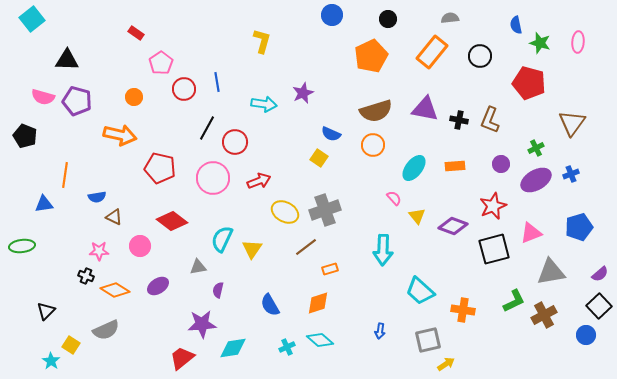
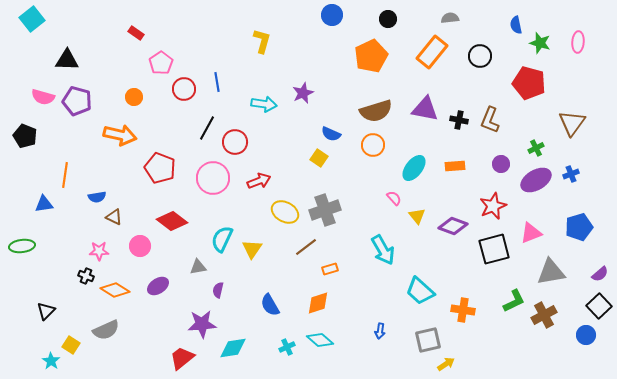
red pentagon at (160, 168): rotated 8 degrees clockwise
cyan arrow at (383, 250): rotated 32 degrees counterclockwise
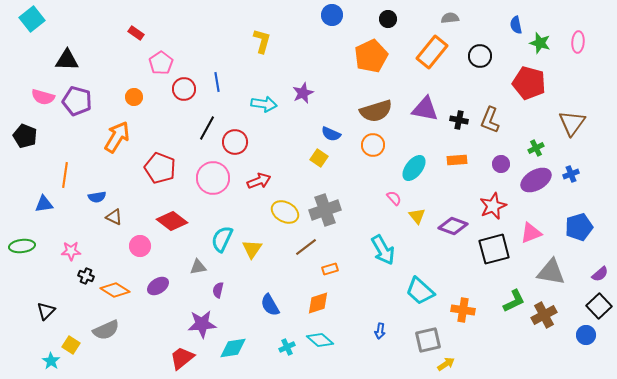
orange arrow at (120, 135): moved 3 px left, 2 px down; rotated 72 degrees counterclockwise
orange rectangle at (455, 166): moved 2 px right, 6 px up
pink star at (99, 251): moved 28 px left
gray triangle at (551, 272): rotated 20 degrees clockwise
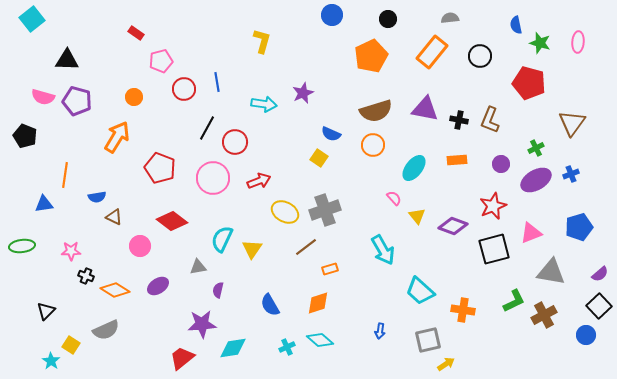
pink pentagon at (161, 63): moved 2 px up; rotated 20 degrees clockwise
